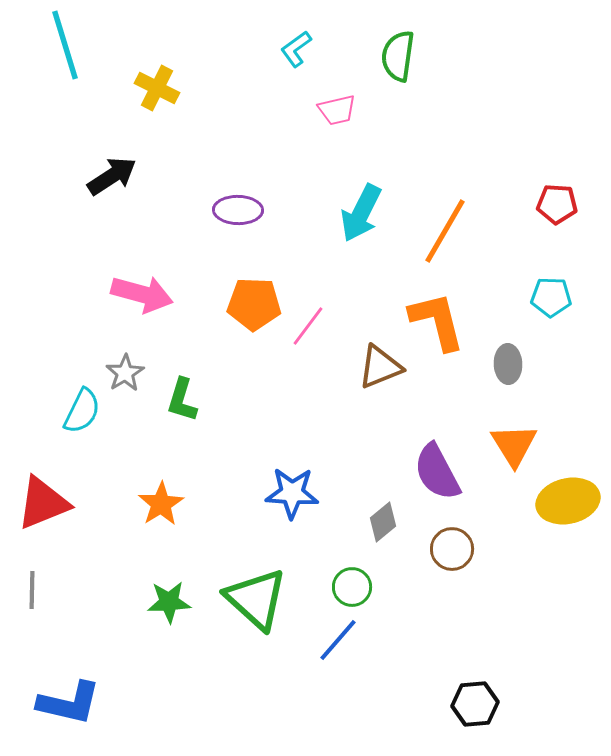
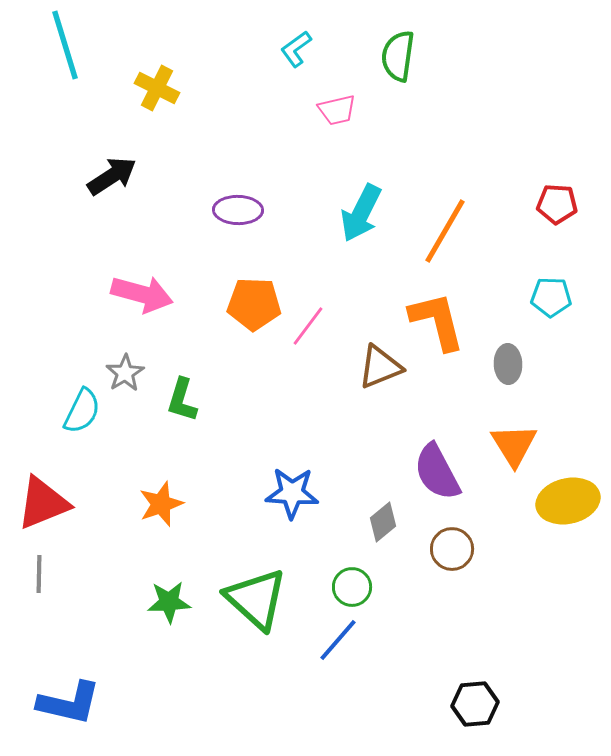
orange star: rotated 12 degrees clockwise
gray line: moved 7 px right, 16 px up
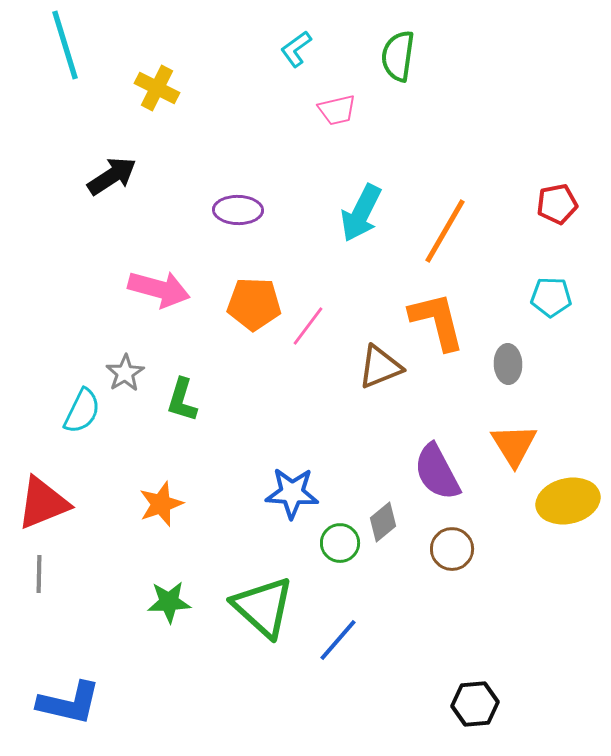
red pentagon: rotated 15 degrees counterclockwise
pink arrow: moved 17 px right, 5 px up
green circle: moved 12 px left, 44 px up
green triangle: moved 7 px right, 8 px down
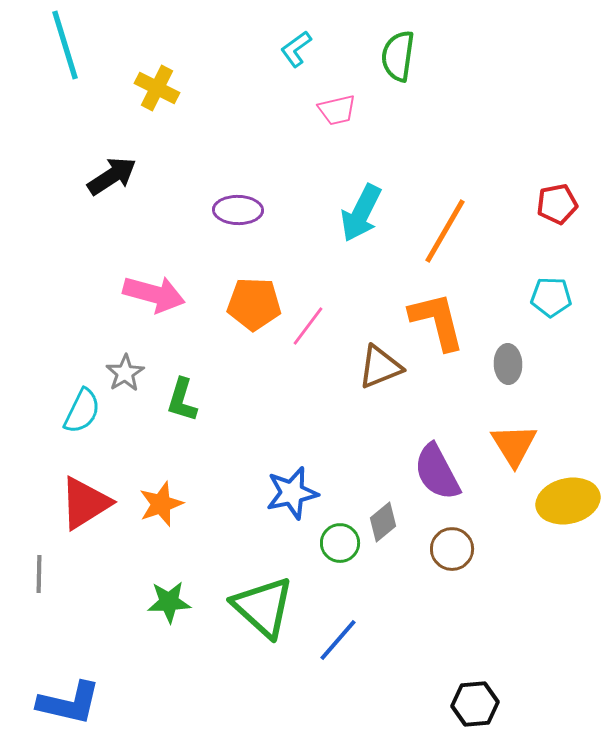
pink arrow: moved 5 px left, 5 px down
blue star: rotated 16 degrees counterclockwise
red triangle: moved 42 px right; rotated 10 degrees counterclockwise
